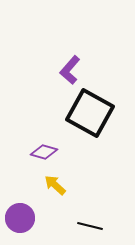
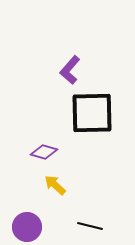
black square: moved 2 px right; rotated 30 degrees counterclockwise
purple circle: moved 7 px right, 9 px down
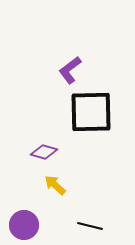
purple L-shape: rotated 12 degrees clockwise
black square: moved 1 px left, 1 px up
purple circle: moved 3 px left, 2 px up
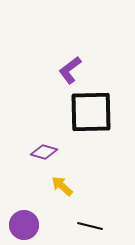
yellow arrow: moved 7 px right, 1 px down
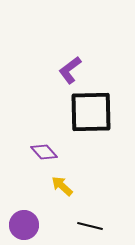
purple diamond: rotated 32 degrees clockwise
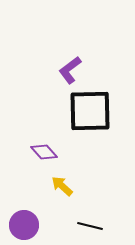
black square: moved 1 px left, 1 px up
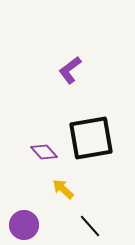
black square: moved 1 px right, 27 px down; rotated 9 degrees counterclockwise
yellow arrow: moved 1 px right, 3 px down
black line: rotated 35 degrees clockwise
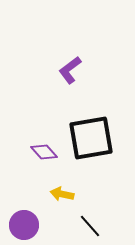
yellow arrow: moved 1 px left, 5 px down; rotated 30 degrees counterclockwise
